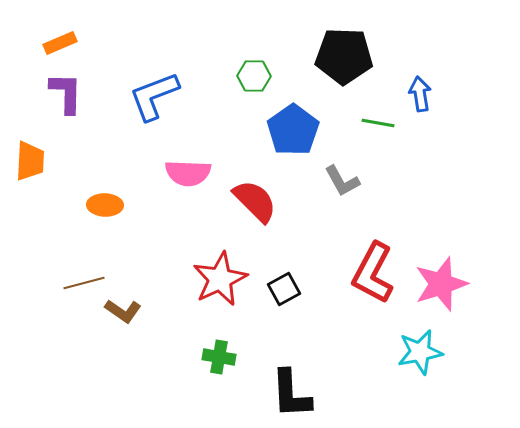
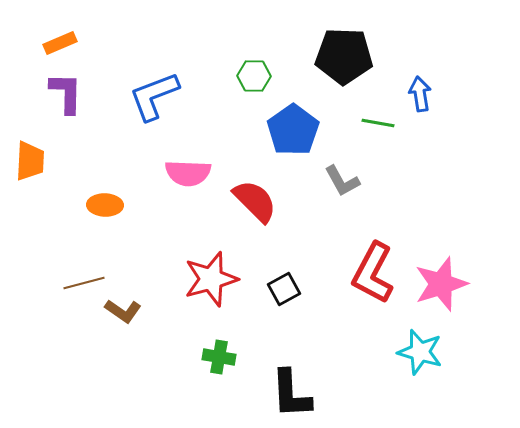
red star: moved 9 px left; rotated 10 degrees clockwise
cyan star: rotated 27 degrees clockwise
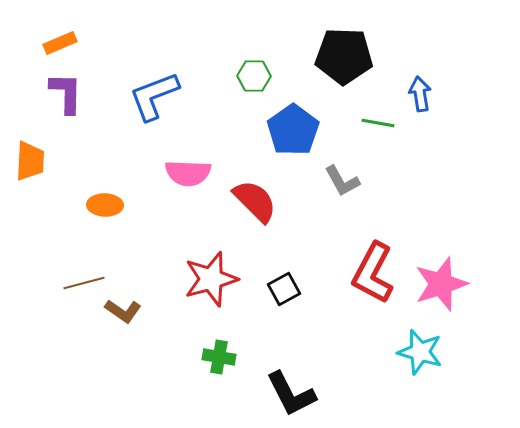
black L-shape: rotated 24 degrees counterclockwise
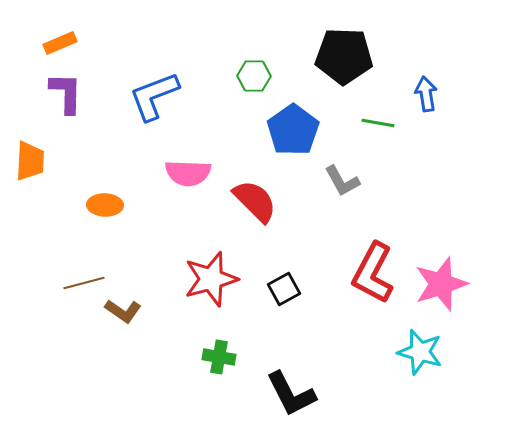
blue arrow: moved 6 px right
